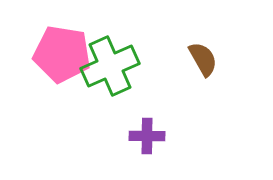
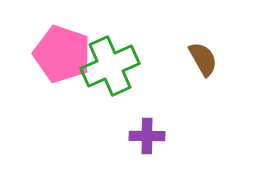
pink pentagon: rotated 10 degrees clockwise
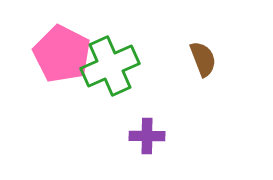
pink pentagon: rotated 8 degrees clockwise
brown semicircle: rotated 9 degrees clockwise
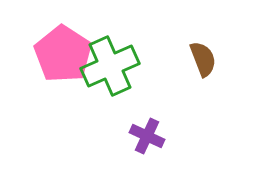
pink pentagon: moved 1 px right; rotated 6 degrees clockwise
purple cross: rotated 24 degrees clockwise
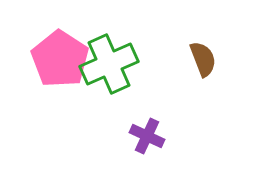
pink pentagon: moved 3 px left, 5 px down
green cross: moved 1 px left, 2 px up
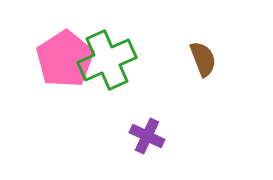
pink pentagon: moved 5 px right; rotated 6 degrees clockwise
green cross: moved 2 px left, 4 px up
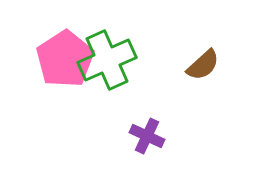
brown semicircle: moved 6 px down; rotated 69 degrees clockwise
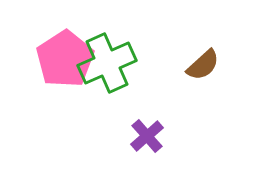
green cross: moved 3 px down
purple cross: rotated 24 degrees clockwise
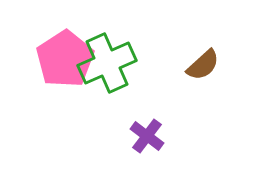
purple cross: rotated 12 degrees counterclockwise
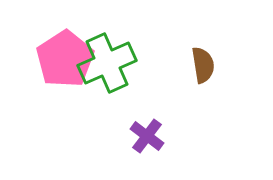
brown semicircle: rotated 57 degrees counterclockwise
